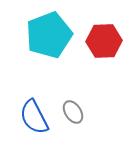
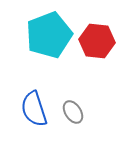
red hexagon: moved 7 px left; rotated 8 degrees clockwise
blue semicircle: moved 8 px up; rotated 9 degrees clockwise
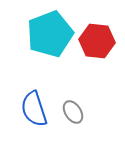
cyan pentagon: moved 1 px right, 1 px up
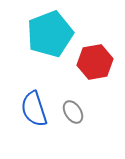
red hexagon: moved 2 px left, 21 px down; rotated 16 degrees counterclockwise
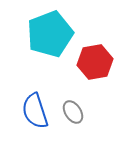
blue semicircle: moved 1 px right, 2 px down
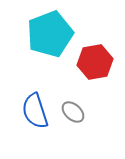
gray ellipse: rotated 15 degrees counterclockwise
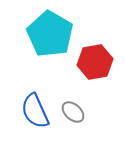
cyan pentagon: rotated 21 degrees counterclockwise
blue semicircle: rotated 6 degrees counterclockwise
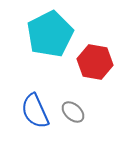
cyan pentagon: rotated 15 degrees clockwise
red hexagon: rotated 20 degrees clockwise
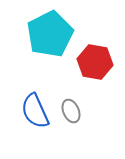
gray ellipse: moved 2 px left, 1 px up; rotated 25 degrees clockwise
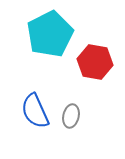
gray ellipse: moved 5 px down; rotated 35 degrees clockwise
